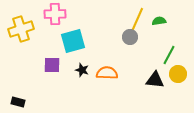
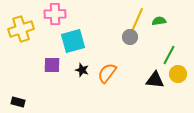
orange semicircle: rotated 55 degrees counterclockwise
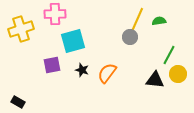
purple square: rotated 12 degrees counterclockwise
black rectangle: rotated 16 degrees clockwise
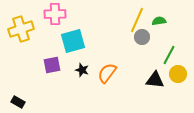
gray circle: moved 12 px right
